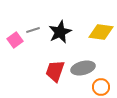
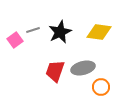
yellow diamond: moved 2 px left
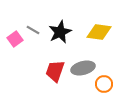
gray line: rotated 48 degrees clockwise
pink square: moved 1 px up
orange circle: moved 3 px right, 3 px up
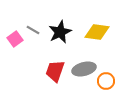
yellow diamond: moved 2 px left
gray ellipse: moved 1 px right, 1 px down
orange circle: moved 2 px right, 3 px up
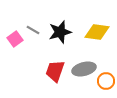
black star: rotated 10 degrees clockwise
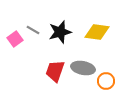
gray ellipse: moved 1 px left, 1 px up; rotated 25 degrees clockwise
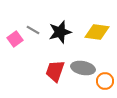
orange circle: moved 1 px left
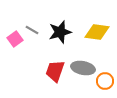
gray line: moved 1 px left
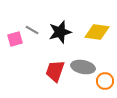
pink square: rotated 21 degrees clockwise
gray ellipse: moved 1 px up
